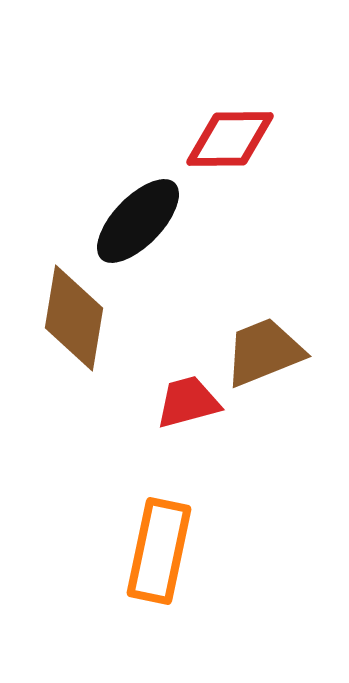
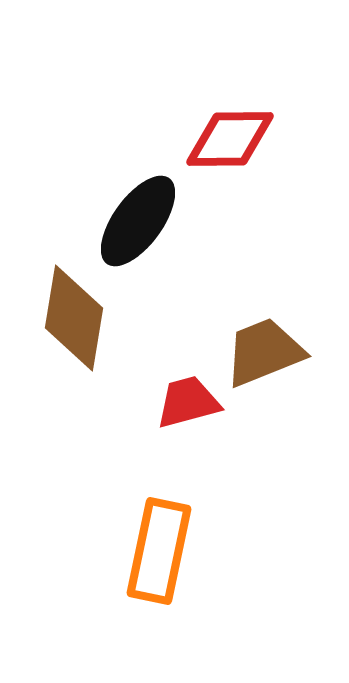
black ellipse: rotated 8 degrees counterclockwise
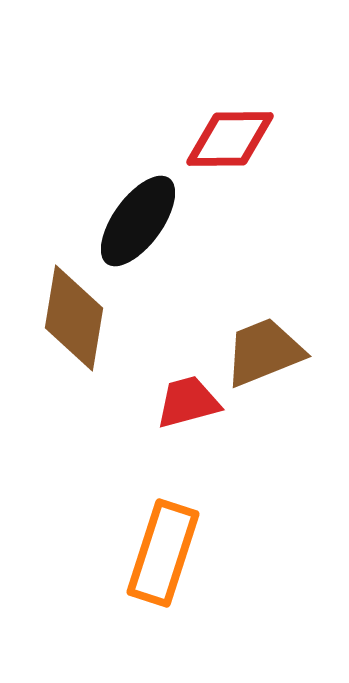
orange rectangle: moved 4 px right, 2 px down; rotated 6 degrees clockwise
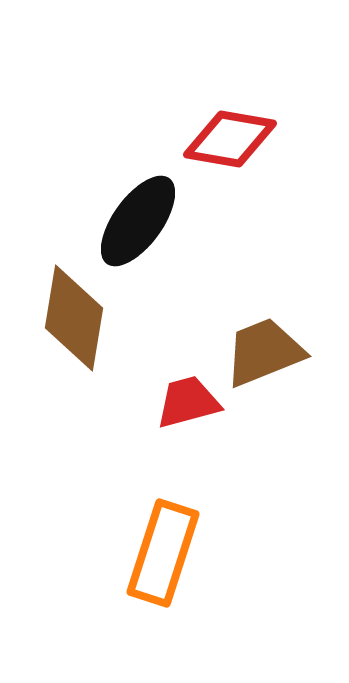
red diamond: rotated 10 degrees clockwise
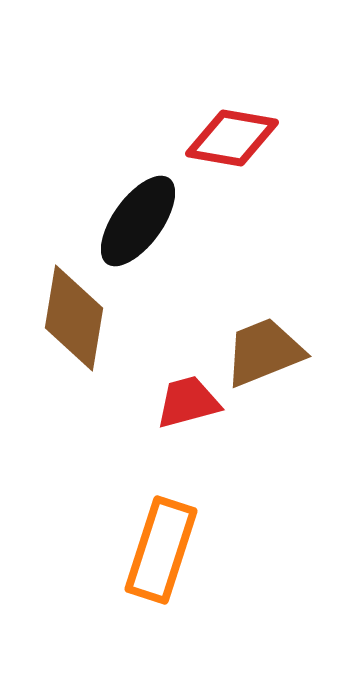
red diamond: moved 2 px right, 1 px up
orange rectangle: moved 2 px left, 3 px up
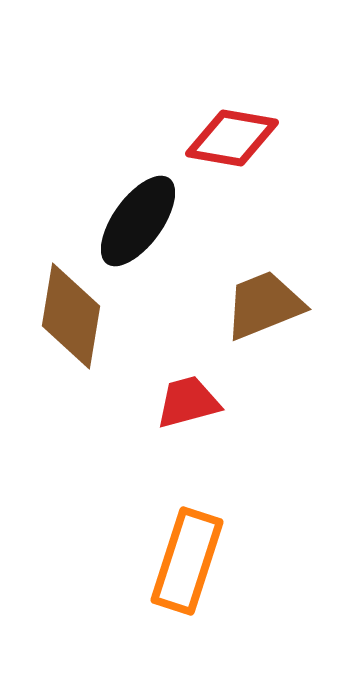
brown diamond: moved 3 px left, 2 px up
brown trapezoid: moved 47 px up
orange rectangle: moved 26 px right, 11 px down
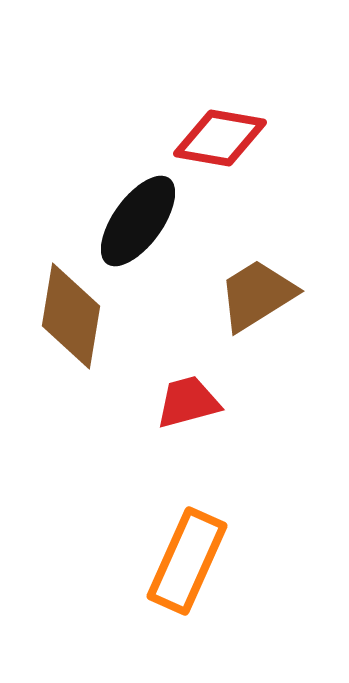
red diamond: moved 12 px left
brown trapezoid: moved 7 px left, 10 px up; rotated 10 degrees counterclockwise
orange rectangle: rotated 6 degrees clockwise
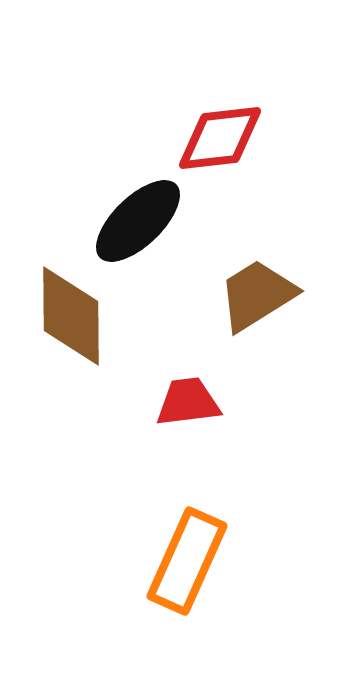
red diamond: rotated 16 degrees counterclockwise
black ellipse: rotated 10 degrees clockwise
brown diamond: rotated 10 degrees counterclockwise
red trapezoid: rotated 8 degrees clockwise
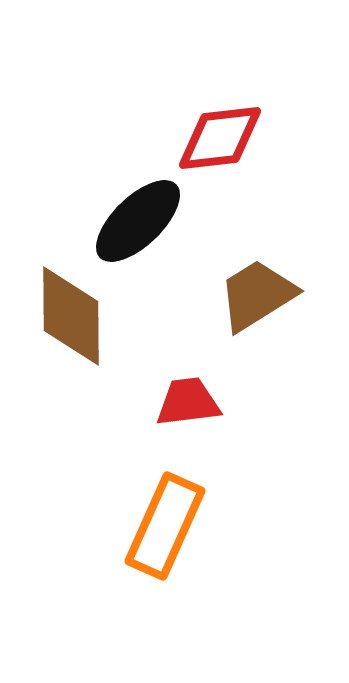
orange rectangle: moved 22 px left, 35 px up
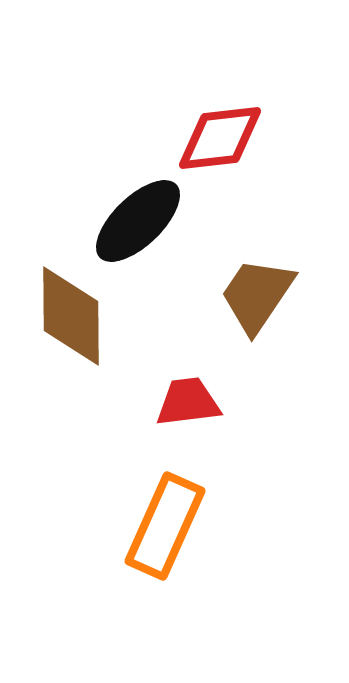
brown trapezoid: rotated 24 degrees counterclockwise
